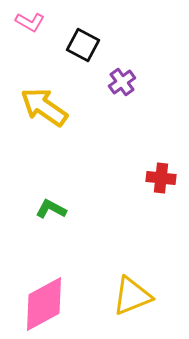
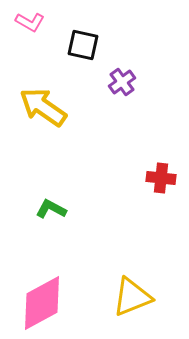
black square: rotated 16 degrees counterclockwise
yellow arrow: moved 1 px left
yellow triangle: moved 1 px down
pink diamond: moved 2 px left, 1 px up
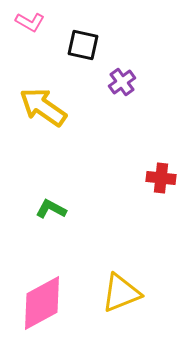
yellow triangle: moved 11 px left, 4 px up
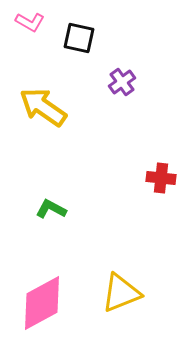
black square: moved 4 px left, 7 px up
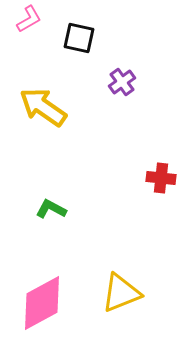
pink L-shape: moved 1 px left, 3 px up; rotated 60 degrees counterclockwise
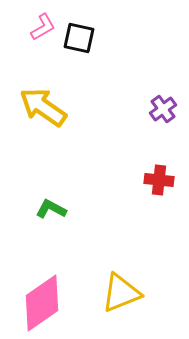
pink L-shape: moved 14 px right, 8 px down
purple cross: moved 41 px right, 27 px down
red cross: moved 2 px left, 2 px down
pink diamond: rotated 6 degrees counterclockwise
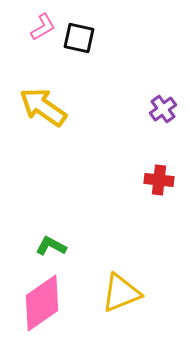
green L-shape: moved 37 px down
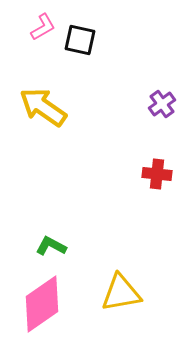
black square: moved 1 px right, 2 px down
purple cross: moved 1 px left, 5 px up
red cross: moved 2 px left, 6 px up
yellow triangle: rotated 12 degrees clockwise
pink diamond: moved 1 px down
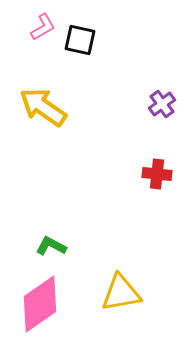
pink diamond: moved 2 px left
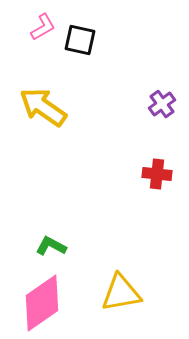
pink diamond: moved 2 px right, 1 px up
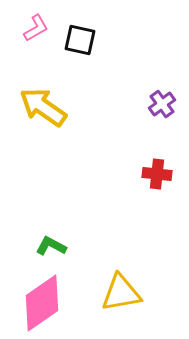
pink L-shape: moved 7 px left, 1 px down
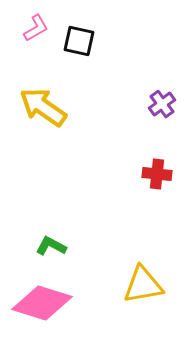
black square: moved 1 px left, 1 px down
yellow triangle: moved 22 px right, 8 px up
pink diamond: rotated 52 degrees clockwise
